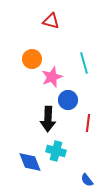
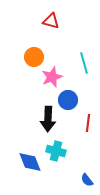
orange circle: moved 2 px right, 2 px up
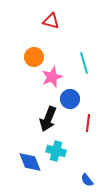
blue circle: moved 2 px right, 1 px up
black arrow: rotated 20 degrees clockwise
